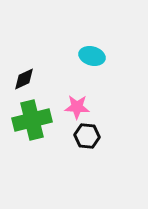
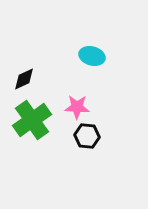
green cross: rotated 21 degrees counterclockwise
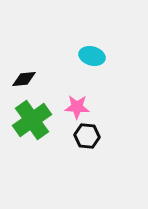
black diamond: rotated 20 degrees clockwise
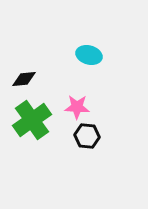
cyan ellipse: moved 3 px left, 1 px up
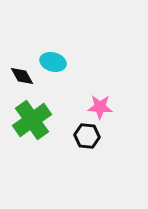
cyan ellipse: moved 36 px left, 7 px down
black diamond: moved 2 px left, 3 px up; rotated 65 degrees clockwise
pink star: moved 23 px right
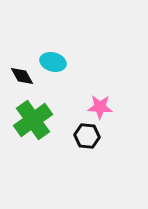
green cross: moved 1 px right
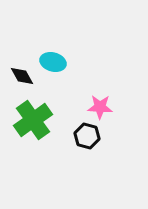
black hexagon: rotated 10 degrees clockwise
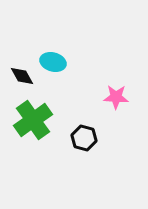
pink star: moved 16 px right, 10 px up
black hexagon: moved 3 px left, 2 px down
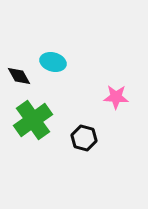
black diamond: moved 3 px left
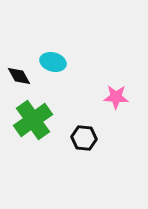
black hexagon: rotated 10 degrees counterclockwise
